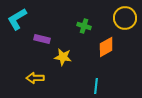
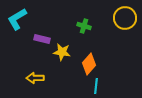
orange diamond: moved 17 px left, 17 px down; rotated 20 degrees counterclockwise
yellow star: moved 1 px left, 5 px up
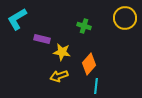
yellow arrow: moved 24 px right, 2 px up; rotated 18 degrees counterclockwise
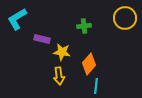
green cross: rotated 24 degrees counterclockwise
yellow arrow: rotated 78 degrees counterclockwise
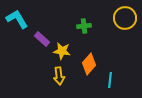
cyan L-shape: rotated 90 degrees clockwise
purple rectangle: rotated 28 degrees clockwise
yellow star: moved 1 px up
cyan line: moved 14 px right, 6 px up
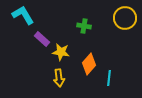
cyan L-shape: moved 6 px right, 4 px up
green cross: rotated 16 degrees clockwise
yellow star: moved 1 px left, 1 px down
yellow arrow: moved 2 px down
cyan line: moved 1 px left, 2 px up
